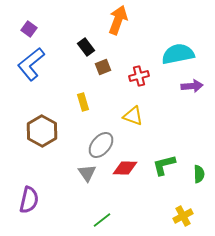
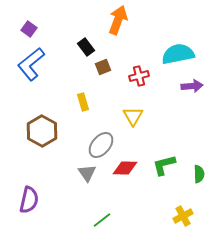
yellow triangle: rotated 40 degrees clockwise
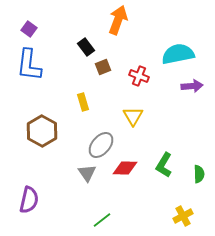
blue L-shape: moved 2 px left, 1 px down; rotated 44 degrees counterclockwise
red cross: rotated 36 degrees clockwise
green L-shape: rotated 45 degrees counterclockwise
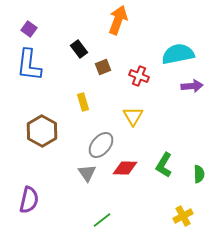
black rectangle: moved 7 px left, 2 px down
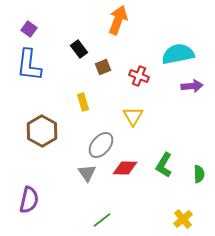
yellow cross: moved 3 px down; rotated 12 degrees counterclockwise
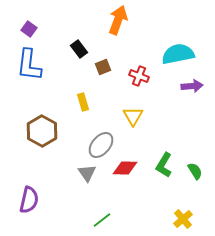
green semicircle: moved 4 px left, 3 px up; rotated 30 degrees counterclockwise
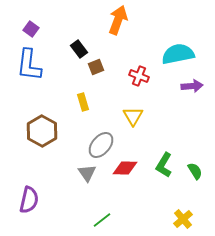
purple square: moved 2 px right
brown square: moved 7 px left
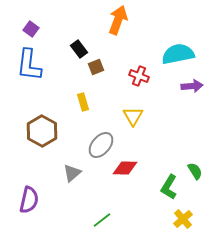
green L-shape: moved 5 px right, 22 px down
gray triangle: moved 15 px left; rotated 24 degrees clockwise
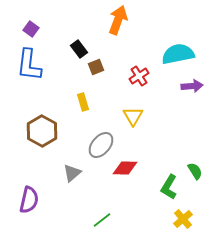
red cross: rotated 36 degrees clockwise
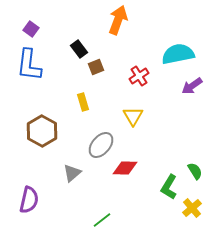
purple arrow: rotated 150 degrees clockwise
yellow cross: moved 9 px right, 11 px up
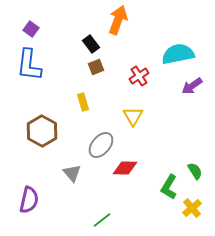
black rectangle: moved 12 px right, 5 px up
gray triangle: rotated 30 degrees counterclockwise
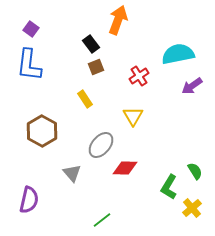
yellow rectangle: moved 2 px right, 3 px up; rotated 18 degrees counterclockwise
